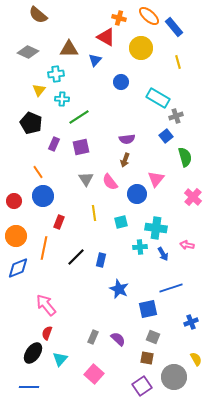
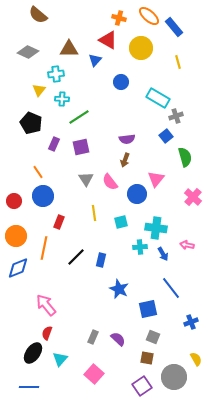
red triangle at (106, 37): moved 2 px right, 3 px down
blue line at (171, 288): rotated 70 degrees clockwise
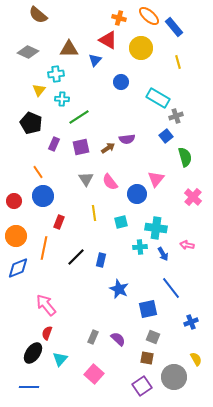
brown arrow at (125, 160): moved 17 px left, 12 px up; rotated 144 degrees counterclockwise
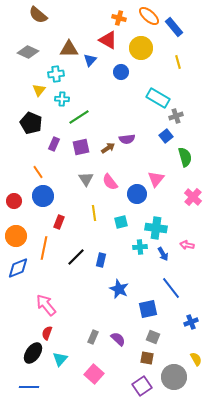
blue triangle at (95, 60): moved 5 px left
blue circle at (121, 82): moved 10 px up
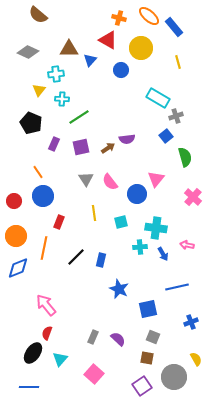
blue circle at (121, 72): moved 2 px up
blue line at (171, 288): moved 6 px right, 1 px up; rotated 65 degrees counterclockwise
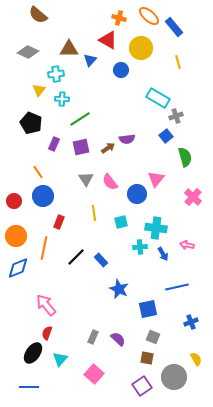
green line at (79, 117): moved 1 px right, 2 px down
blue rectangle at (101, 260): rotated 56 degrees counterclockwise
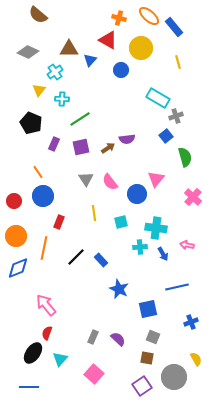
cyan cross at (56, 74): moved 1 px left, 2 px up; rotated 28 degrees counterclockwise
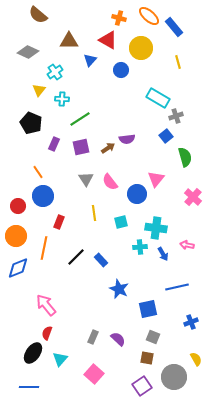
brown triangle at (69, 49): moved 8 px up
red circle at (14, 201): moved 4 px right, 5 px down
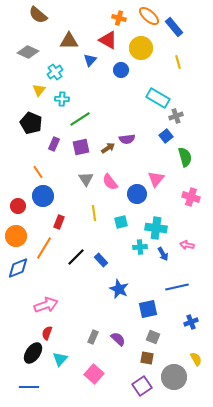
pink cross at (193, 197): moved 2 px left; rotated 24 degrees counterclockwise
orange line at (44, 248): rotated 20 degrees clockwise
pink arrow at (46, 305): rotated 110 degrees clockwise
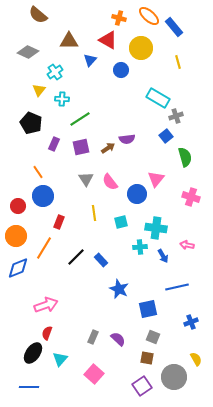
blue arrow at (163, 254): moved 2 px down
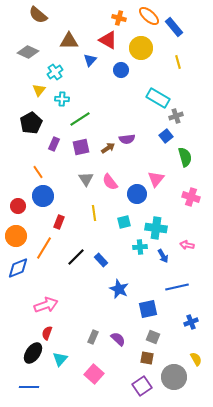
black pentagon at (31, 123): rotated 20 degrees clockwise
cyan square at (121, 222): moved 3 px right
